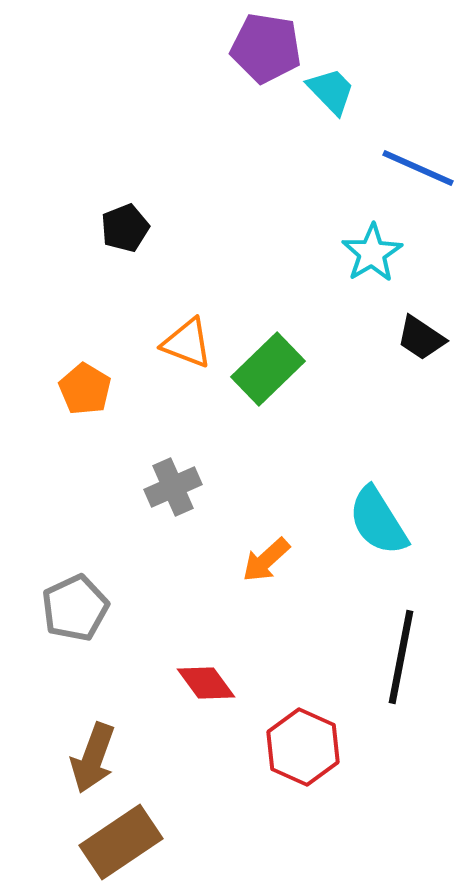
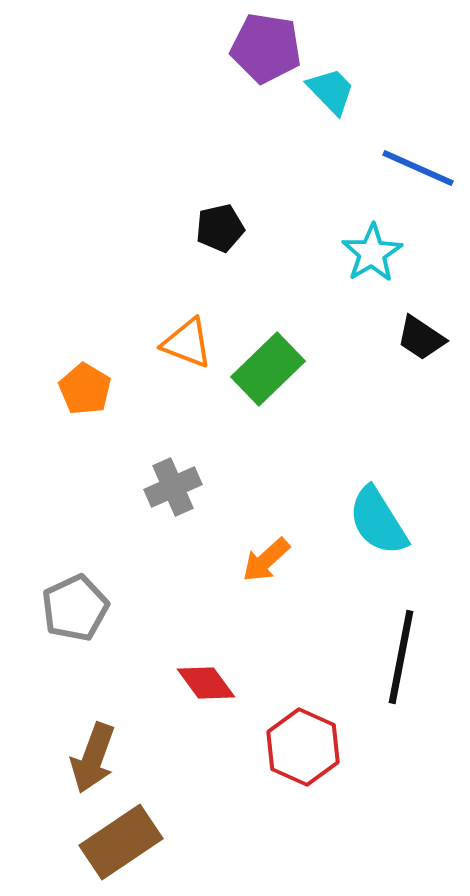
black pentagon: moved 95 px right; rotated 9 degrees clockwise
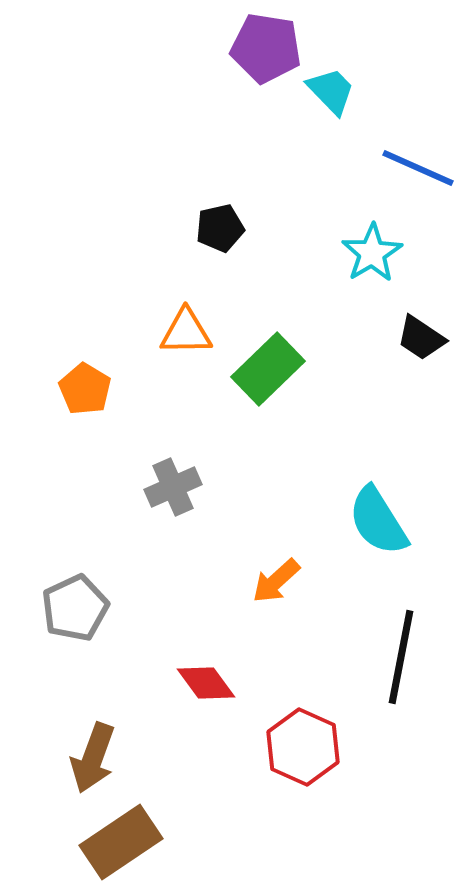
orange triangle: moved 1 px left, 11 px up; rotated 22 degrees counterclockwise
orange arrow: moved 10 px right, 21 px down
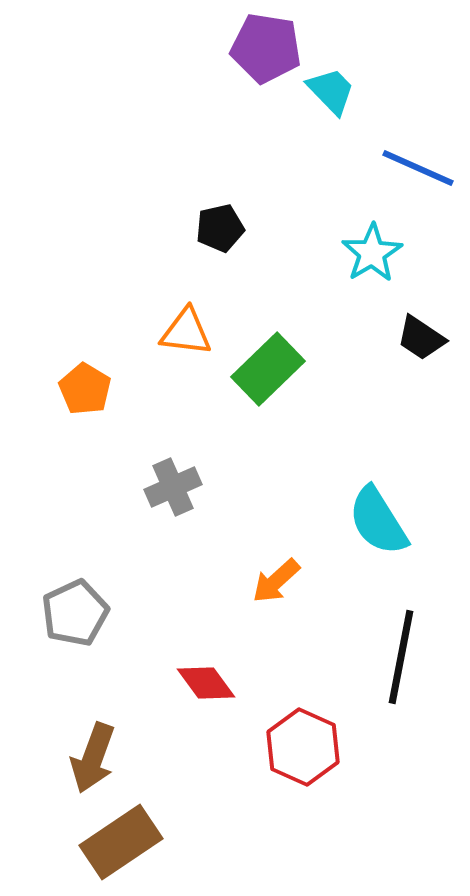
orange triangle: rotated 8 degrees clockwise
gray pentagon: moved 5 px down
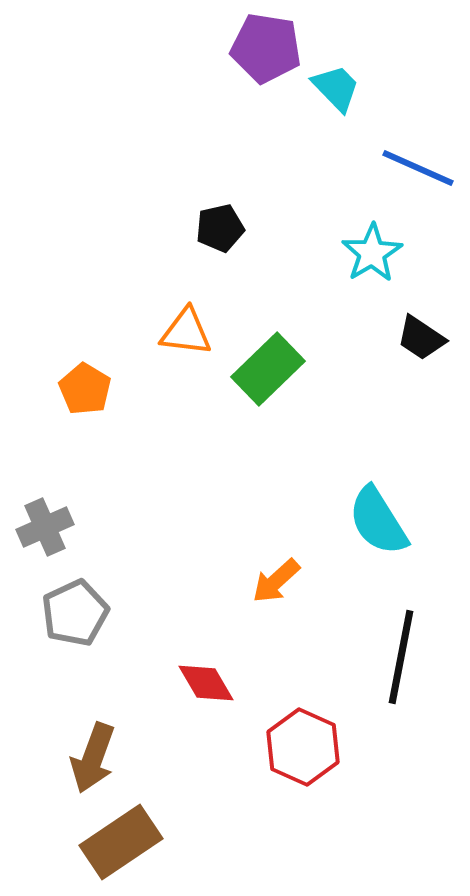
cyan trapezoid: moved 5 px right, 3 px up
gray cross: moved 128 px left, 40 px down
red diamond: rotated 6 degrees clockwise
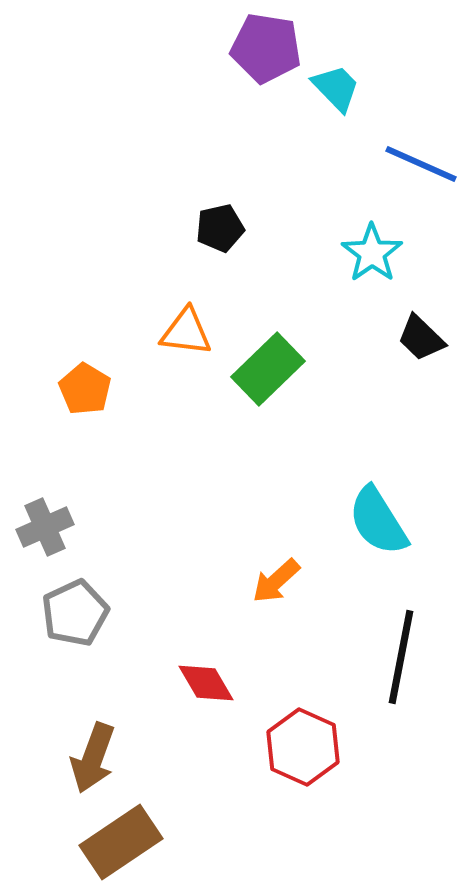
blue line: moved 3 px right, 4 px up
cyan star: rotated 4 degrees counterclockwise
black trapezoid: rotated 10 degrees clockwise
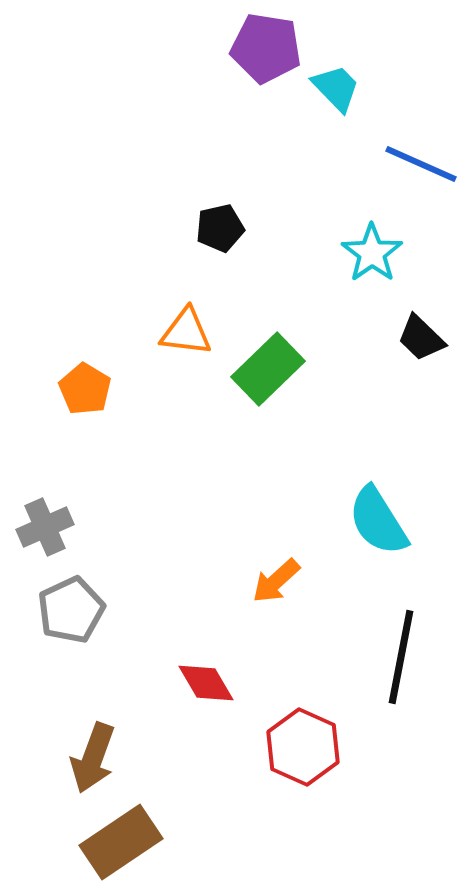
gray pentagon: moved 4 px left, 3 px up
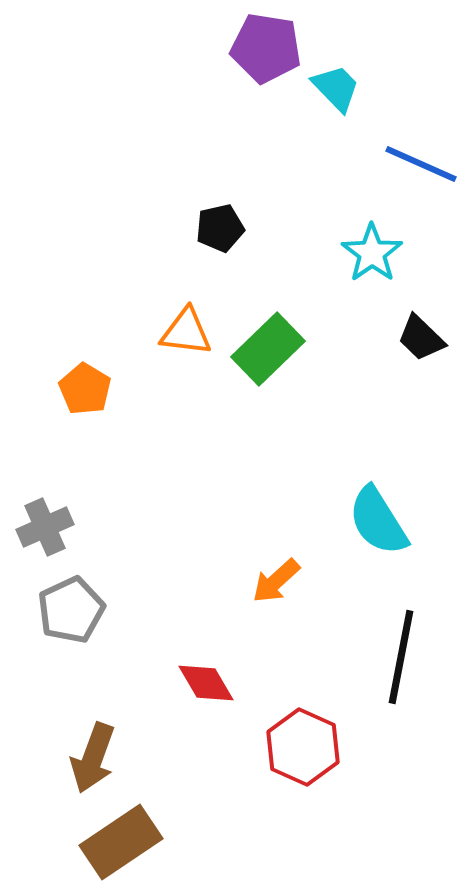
green rectangle: moved 20 px up
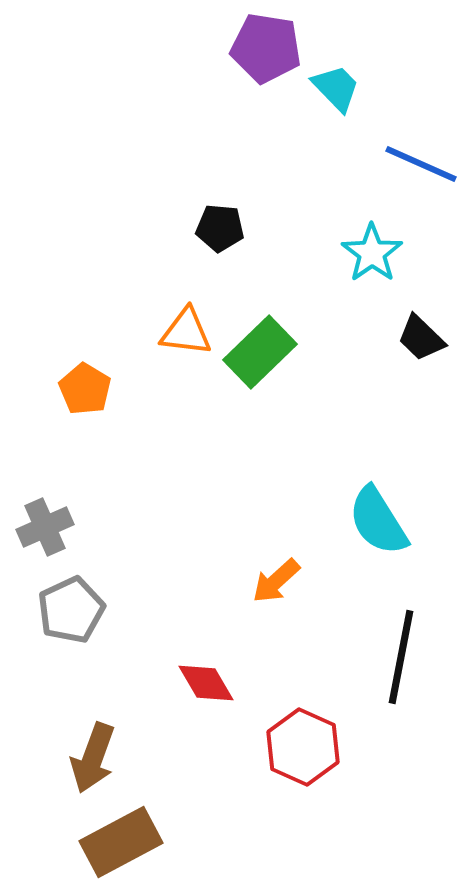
black pentagon: rotated 18 degrees clockwise
green rectangle: moved 8 px left, 3 px down
brown rectangle: rotated 6 degrees clockwise
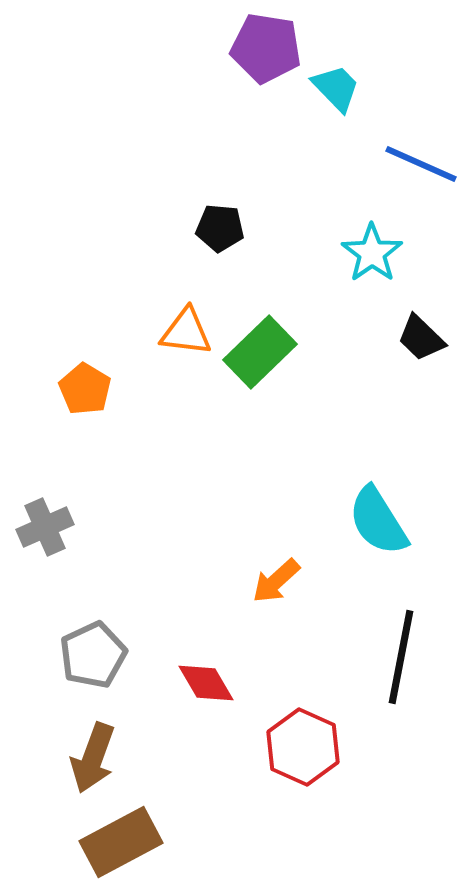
gray pentagon: moved 22 px right, 45 px down
